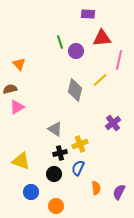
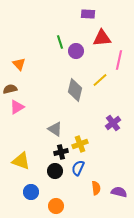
black cross: moved 1 px right, 1 px up
black circle: moved 1 px right, 3 px up
purple semicircle: rotated 77 degrees clockwise
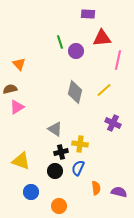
pink line: moved 1 px left
yellow line: moved 4 px right, 10 px down
gray diamond: moved 2 px down
purple cross: rotated 28 degrees counterclockwise
yellow cross: rotated 28 degrees clockwise
orange circle: moved 3 px right
